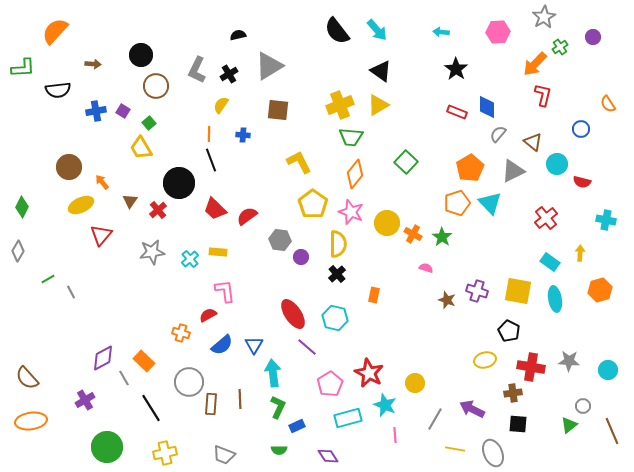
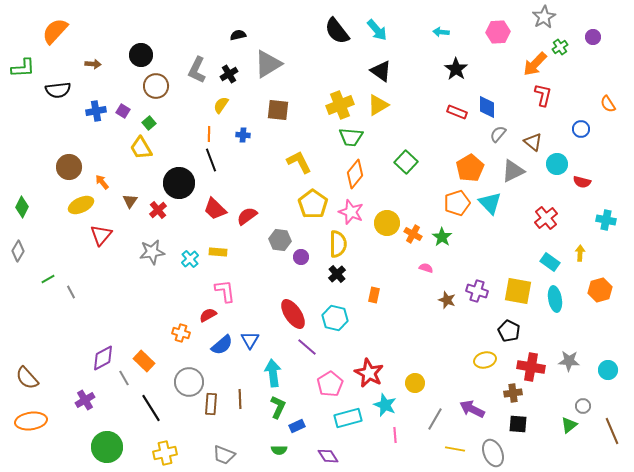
gray triangle at (269, 66): moved 1 px left, 2 px up
blue triangle at (254, 345): moved 4 px left, 5 px up
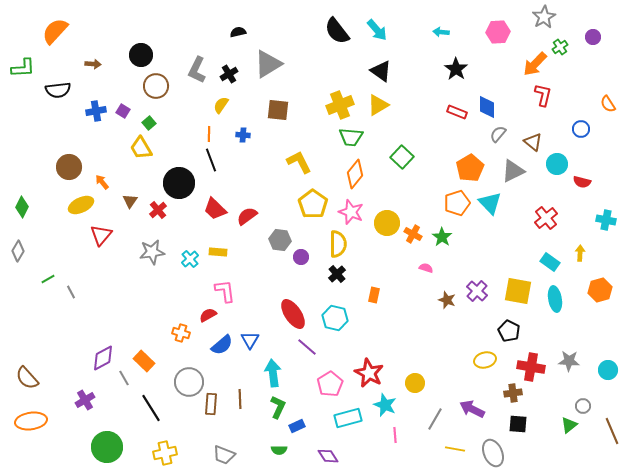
black semicircle at (238, 35): moved 3 px up
green square at (406, 162): moved 4 px left, 5 px up
purple cross at (477, 291): rotated 25 degrees clockwise
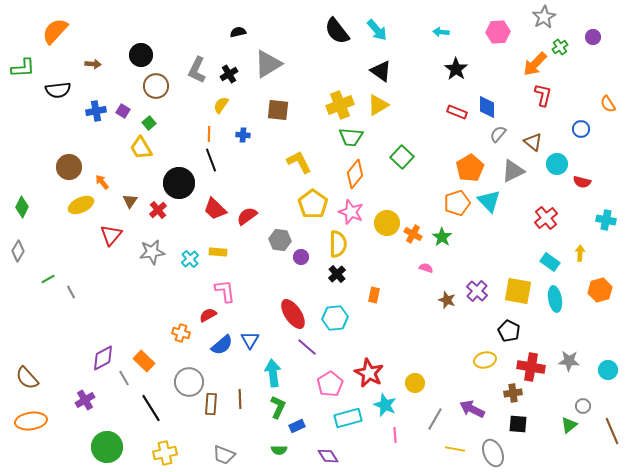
cyan triangle at (490, 203): moved 1 px left, 2 px up
red triangle at (101, 235): moved 10 px right
cyan hexagon at (335, 318): rotated 20 degrees counterclockwise
